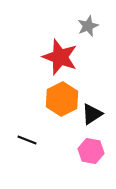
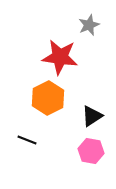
gray star: moved 1 px right, 1 px up
red star: rotated 12 degrees counterclockwise
orange hexagon: moved 14 px left, 1 px up
black triangle: moved 2 px down
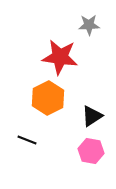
gray star: rotated 20 degrees clockwise
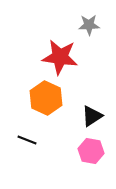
orange hexagon: moved 2 px left; rotated 8 degrees counterclockwise
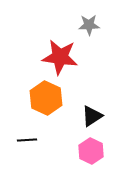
black line: rotated 24 degrees counterclockwise
pink hexagon: rotated 15 degrees clockwise
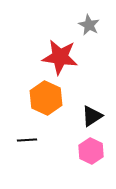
gray star: rotated 30 degrees clockwise
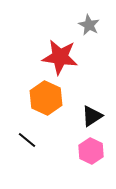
black line: rotated 42 degrees clockwise
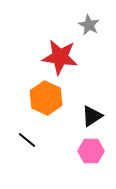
pink hexagon: rotated 25 degrees counterclockwise
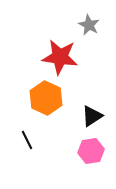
black line: rotated 24 degrees clockwise
pink hexagon: rotated 10 degrees counterclockwise
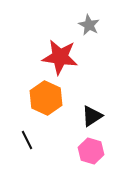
pink hexagon: rotated 25 degrees clockwise
